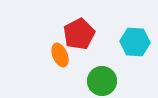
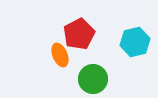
cyan hexagon: rotated 16 degrees counterclockwise
green circle: moved 9 px left, 2 px up
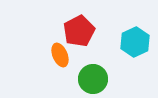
red pentagon: moved 3 px up
cyan hexagon: rotated 12 degrees counterclockwise
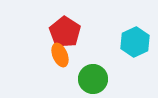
red pentagon: moved 14 px left, 1 px down; rotated 12 degrees counterclockwise
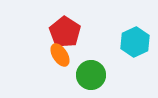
orange ellipse: rotated 10 degrees counterclockwise
green circle: moved 2 px left, 4 px up
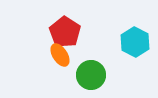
cyan hexagon: rotated 8 degrees counterclockwise
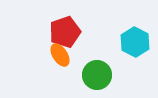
red pentagon: rotated 20 degrees clockwise
green circle: moved 6 px right
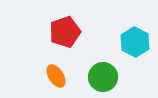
orange ellipse: moved 4 px left, 21 px down
green circle: moved 6 px right, 2 px down
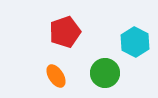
green circle: moved 2 px right, 4 px up
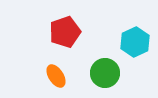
cyan hexagon: rotated 8 degrees clockwise
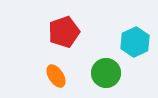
red pentagon: moved 1 px left
green circle: moved 1 px right
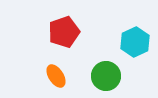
green circle: moved 3 px down
